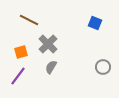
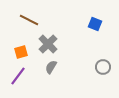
blue square: moved 1 px down
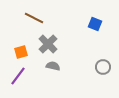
brown line: moved 5 px right, 2 px up
gray semicircle: moved 2 px right, 1 px up; rotated 72 degrees clockwise
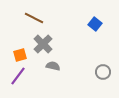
blue square: rotated 16 degrees clockwise
gray cross: moved 5 px left
orange square: moved 1 px left, 3 px down
gray circle: moved 5 px down
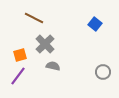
gray cross: moved 2 px right
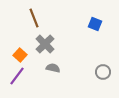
brown line: rotated 42 degrees clockwise
blue square: rotated 16 degrees counterclockwise
orange square: rotated 32 degrees counterclockwise
gray semicircle: moved 2 px down
purple line: moved 1 px left
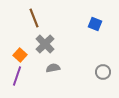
gray semicircle: rotated 24 degrees counterclockwise
purple line: rotated 18 degrees counterclockwise
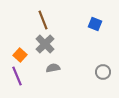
brown line: moved 9 px right, 2 px down
purple line: rotated 42 degrees counterclockwise
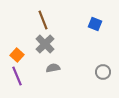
orange square: moved 3 px left
